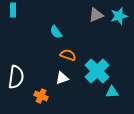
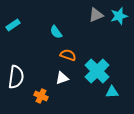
cyan rectangle: moved 15 px down; rotated 56 degrees clockwise
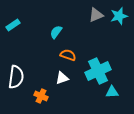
cyan semicircle: rotated 72 degrees clockwise
cyan cross: moved 1 px right; rotated 20 degrees clockwise
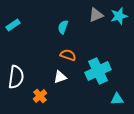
cyan semicircle: moved 7 px right, 5 px up; rotated 16 degrees counterclockwise
white triangle: moved 2 px left, 1 px up
cyan triangle: moved 5 px right, 7 px down
orange cross: moved 1 px left; rotated 24 degrees clockwise
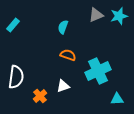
cyan rectangle: rotated 16 degrees counterclockwise
white triangle: moved 3 px right, 9 px down
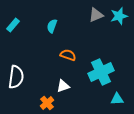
cyan semicircle: moved 11 px left, 1 px up
cyan cross: moved 3 px right, 1 px down
orange cross: moved 7 px right, 7 px down
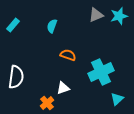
white triangle: moved 2 px down
cyan triangle: rotated 40 degrees counterclockwise
